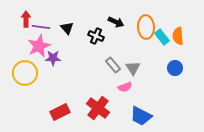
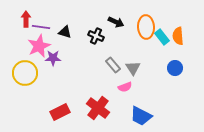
black triangle: moved 2 px left, 4 px down; rotated 32 degrees counterclockwise
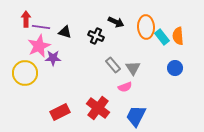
blue trapezoid: moved 5 px left; rotated 90 degrees clockwise
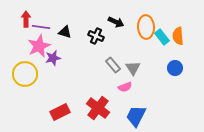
purple star: rotated 14 degrees counterclockwise
yellow circle: moved 1 px down
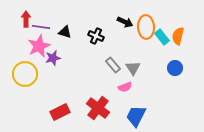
black arrow: moved 9 px right
orange semicircle: rotated 18 degrees clockwise
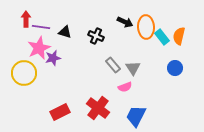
orange semicircle: moved 1 px right
pink star: moved 2 px down
yellow circle: moved 1 px left, 1 px up
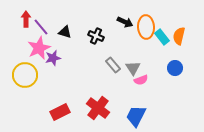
purple line: rotated 42 degrees clockwise
yellow circle: moved 1 px right, 2 px down
pink semicircle: moved 16 px right, 7 px up
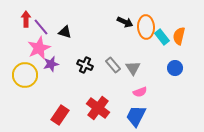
black cross: moved 11 px left, 29 px down
purple star: moved 2 px left, 6 px down
pink semicircle: moved 1 px left, 12 px down
red rectangle: moved 3 px down; rotated 30 degrees counterclockwise
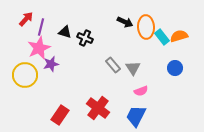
red arrow: rotated 42 degrees clockwise
purple line: rotated 54 degrees clockwise
orange semicircle: rotated 60 degrees clockwise
black cross: moved 27 px up
pink semicircle: moved 1 px right, 1 px up
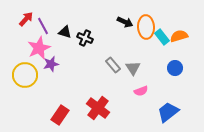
purple line: moved 2 px right, 1 px up; rotated 42 degrees counterclockwise
blue trapezoid: moved 32 px right, 4 px up; rotated 25 degrees clockwise
